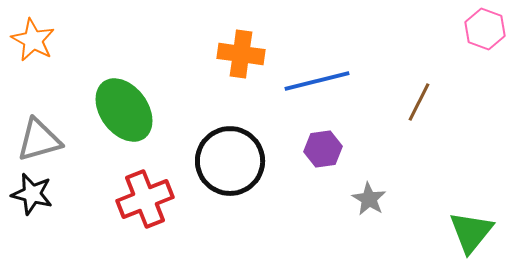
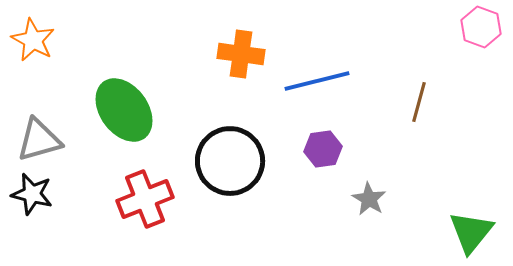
pink hexagon: moved 4 px left, 2 px up
brown line: rotated 12 degrees counterclockwise
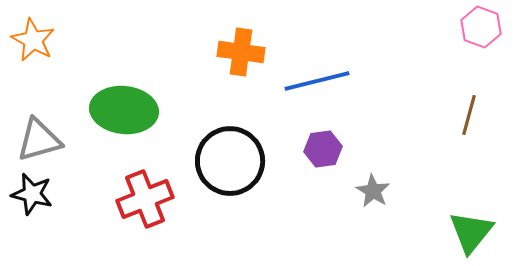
orange cross: moved 2 px up
brown line: moved 50 px right, 13 px down
green ellipse: rotated 48 degrees counterclockwise
gray star: moved 4 px right, 8 px up
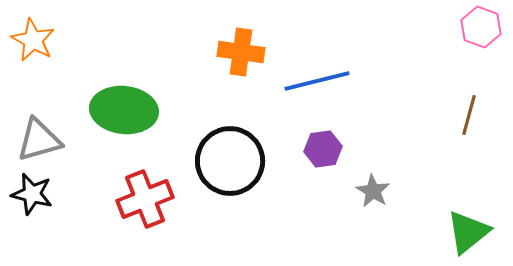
green triangle: moved 3 px left; rotated 12 degrees clockwise
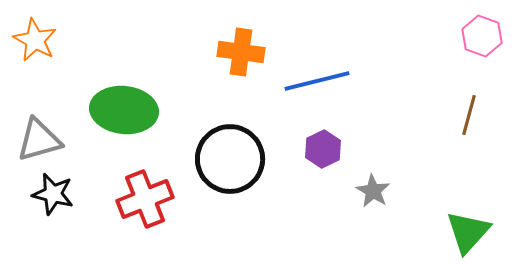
pink hexagon: moved 1 px right, 9 px down
orange star: moved 2 px right
purple hexagon: rotated 18 degrees counterclockwise
black circle: moved 2 px up
black star: moved 21 px right
green triangle: rotated 9 degrees counterclockwise
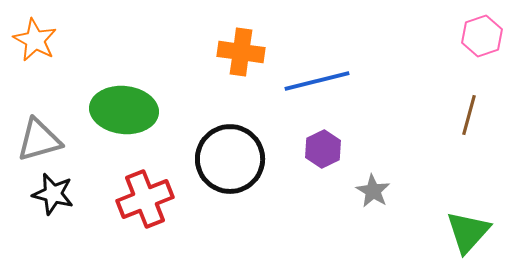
pink hexagon: rotated 21 degrees clockwise
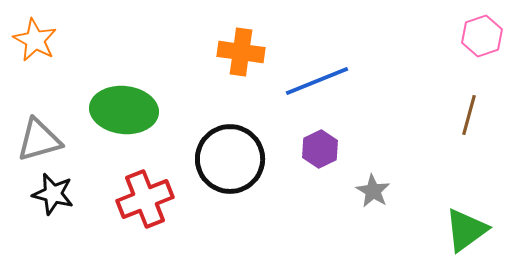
blue line: rotated 8 degrees counterclockwise
purple hexagon: moved 3 px left
green triangle: moved 2 px left, 2 px up; rotated 12 degrees clockwise
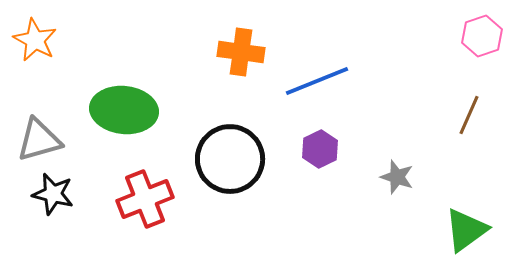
brown line: rotated 9 degrees clockwise
gray star: moved 24 px right, 14 px up; rotated 12 degrees counterclockwise
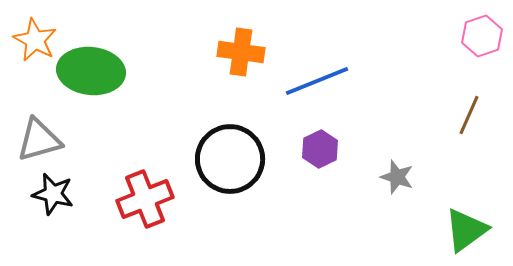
green ellipse: moved 33 px left, 39 px up
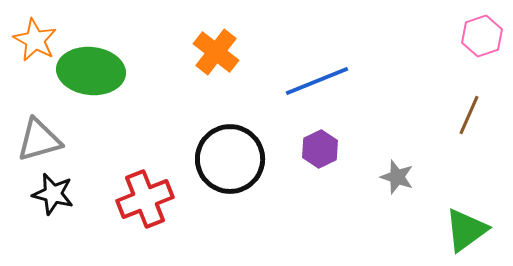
orange cross: moved 25 px left; rotated 30 degrees clockwise
